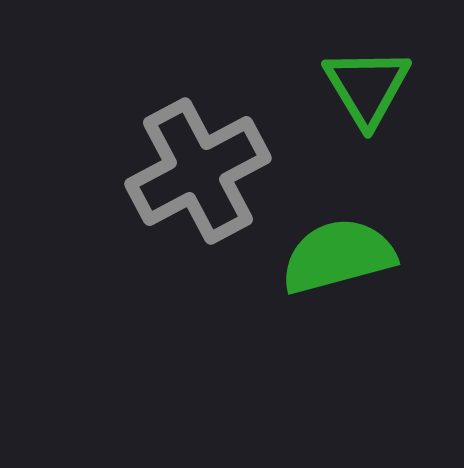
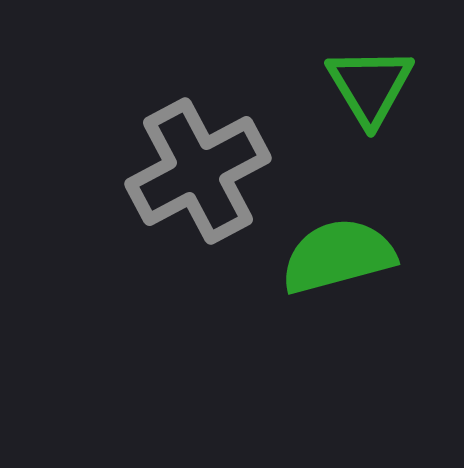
green triangle: moved 3 px right, 1 px up
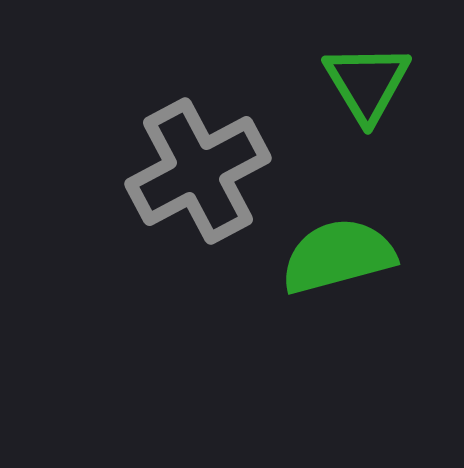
green triangle: moved 3 px left, 3 px up
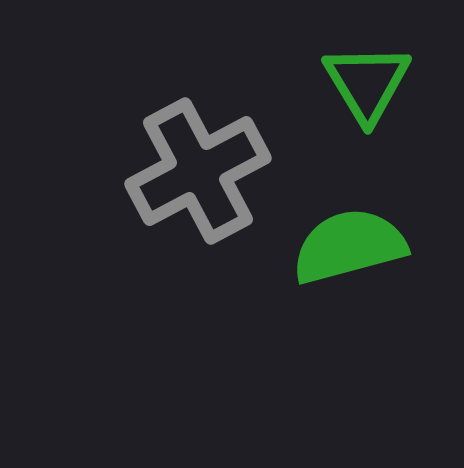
green semicircle: moved 11 px right, 10 px up
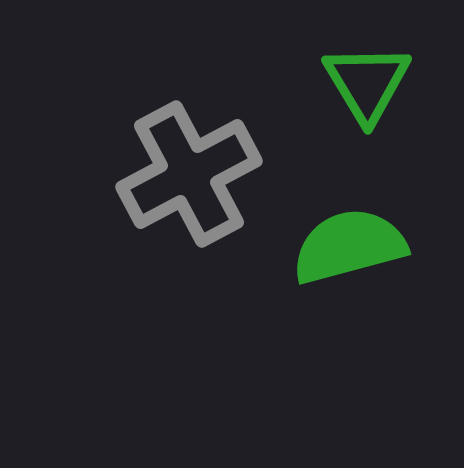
gray cross: moved 9 px left, 3 px down
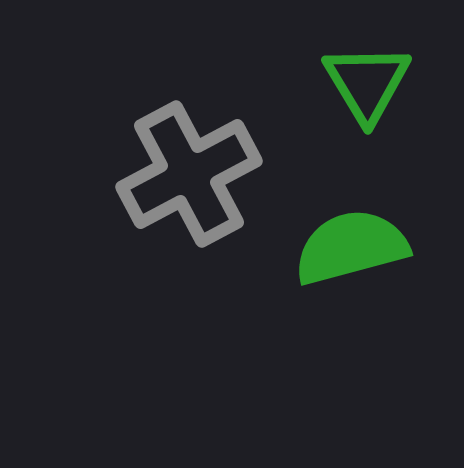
green semicircle: moved 2 px right, 1 px down
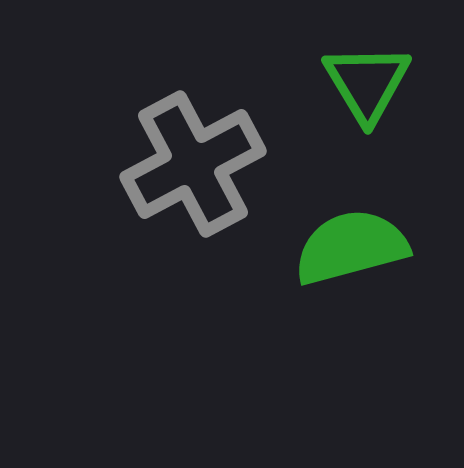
gray cross: moved 4 px right, 10 px up
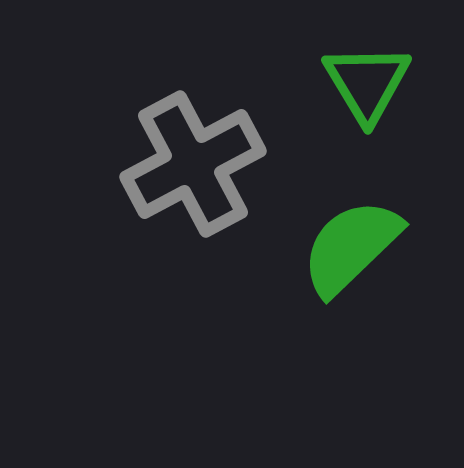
green semicircle: rotated 29 degrees counterclockwise
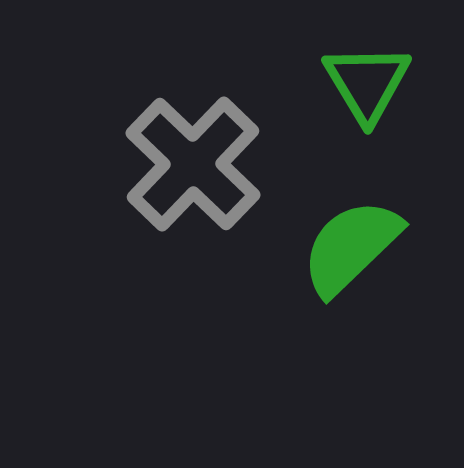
gray cross: rotated 18 degrees counterclockwise
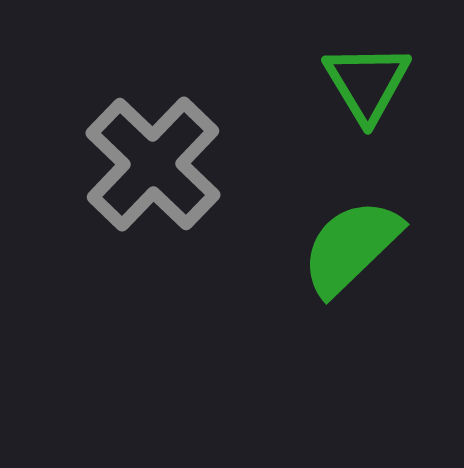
gray cross: moved 40 px left
